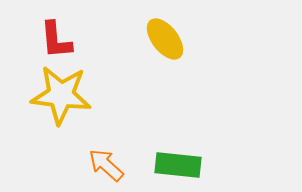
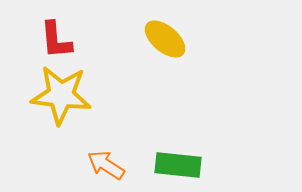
yellow ellipse: rotated 12 degrees counterclockwise
orange arrow: rotated 9 degrees counterclockwise
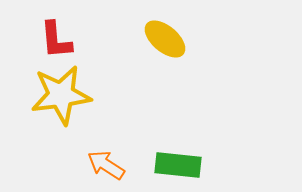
yellow star: rotated 14 degrees counterclockwise
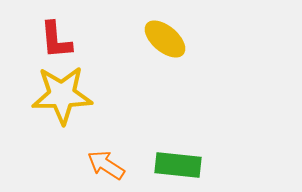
yellow star: moved 1 px right; rotated 6 degrees clockwise
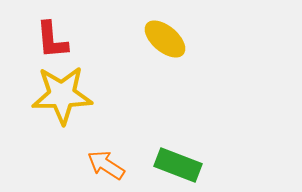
red L-shape: moved 4 px left
green rectangle: rotated 15 degrees clockwise
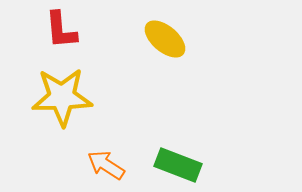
red L-shape: moved 9 px right, 10 px up
yellow star: moved 2 px down
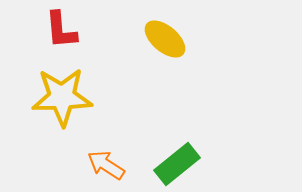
green rectangle: moved 1 px left, 1 px up; rotated 60 degrees counterclockwise
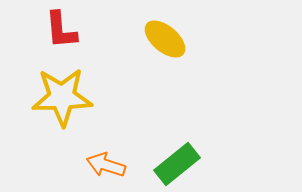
orange arrow: rotated 15 degrees counterclockwise
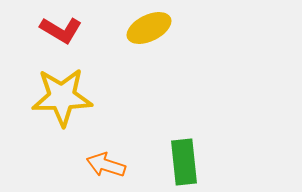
red L-shape: rotated 54 degrees counterclockwise
yellow ellipse: moved 16 px left, 11 px up; rotated 66 degrees counterclockwise
green rectangle: moved 7 px right, 2 px up; rotated 57 degrees counterclockwise
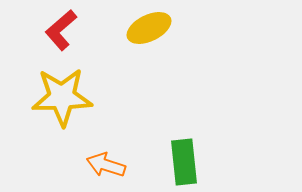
red L-shape: rotated 108 degrees clockwise
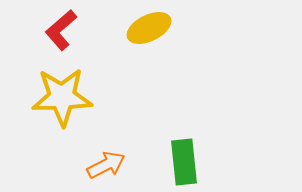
orange arrow: rotated 135 degrees clockwise
